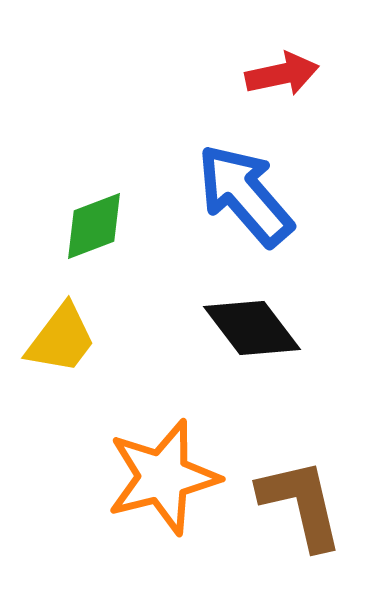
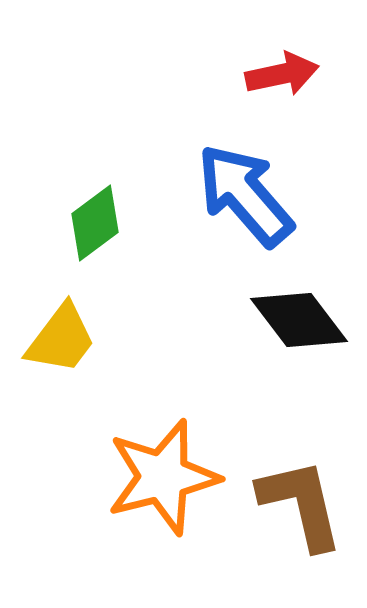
green diamond: moved 1 px right, 3 px up; rotated 16 degrees counterclockwise
black diamond: moved 47 px right, 8 px up
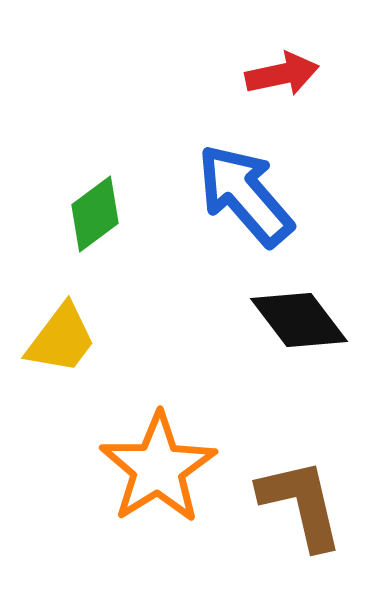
green diamond: moved 9 px up
orange star: moved 5 px left, 9 px up; rotated 18 degrees counterclockwise
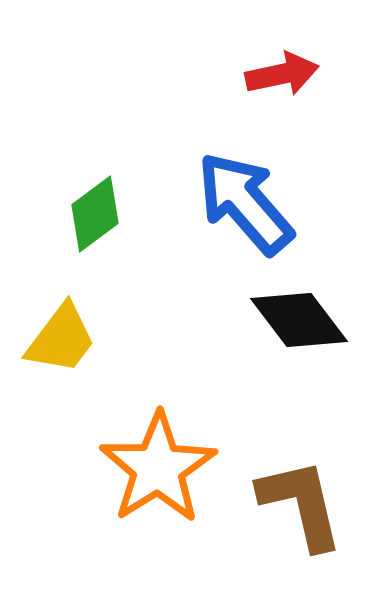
blue arrow: moved 8 px down
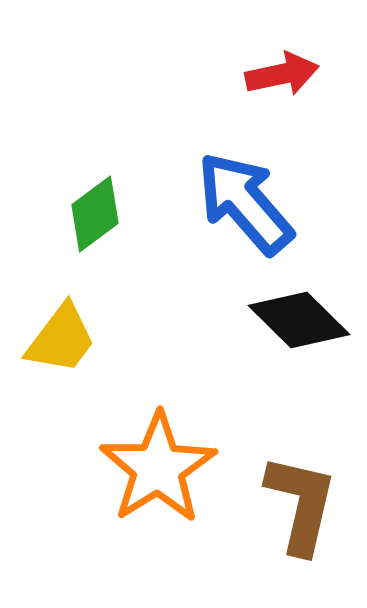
black diamond: rotated 8 degrees counterclockwise
brown L-shape: rotated 26 degrees clockwise
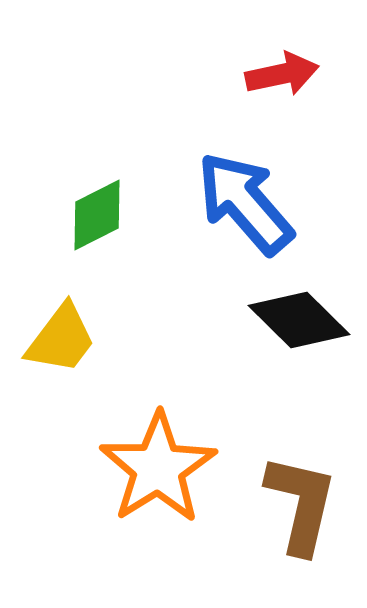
green diamond: moved 2 px right, 1 px down; rotated 10 degrees clockwise
